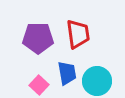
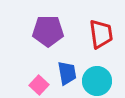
red trapezoid: moved 23 px right
purple pentagon: moved 10 px right, 7 px up
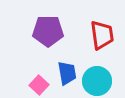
red trapezoid: moved 1 px right, 1 px down
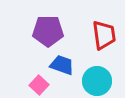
red trapezoid: moved 2 px right
blue trapezoid: moved 5 px left, 8 px up; rotated 60 degrees counterclockwise
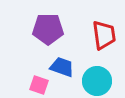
purple pentagon: moved 2 px up
blue trapezoid: moved 2 px down
pink square: rotated 24 degrees counterclockwise
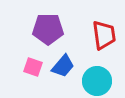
blue trapezoid: moved 1 px right, 1 px up; rotated 110 degrees clockwise
pink square: moved 6 px left, 18 px up
